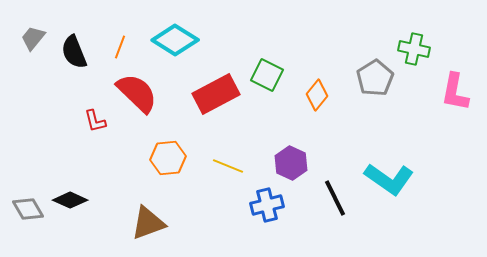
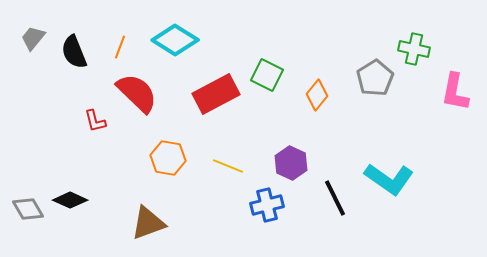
orange hexagon: rotated 16 degrees clockwise
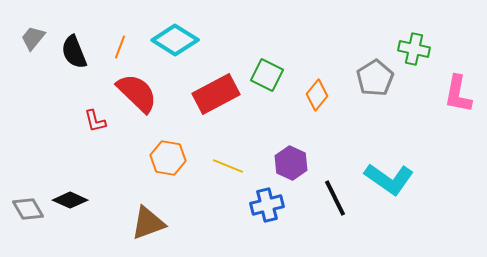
pink L-shape: moved 3 px right, 2 px down
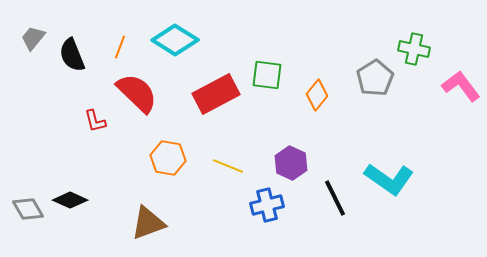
black semicircle: moved 2 px left, 3 px down
green square: rotated 20 degrees counterclockwise
pink L-shape: moved 3 px right, 8 px up; rotated 132 degrees clockwise
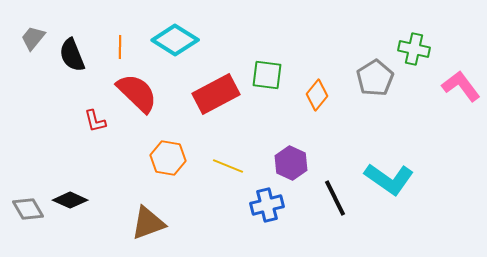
orange line: rotated 20 degrees counterclockwise
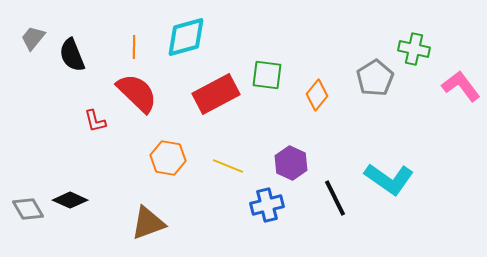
cyan diamond: moved 11 px right, 3 px up; rotated 48 degrees counterclockwise
orange line: moved 14 px right
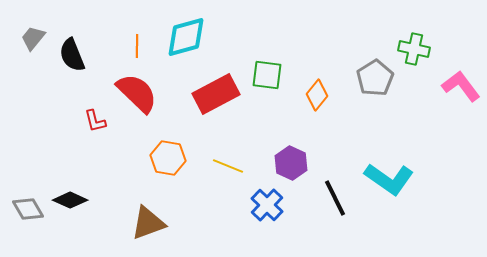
orange line: moved 3 px right, 1 px up
blue cross: rotated 32 degrees counterclockwise
